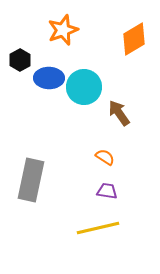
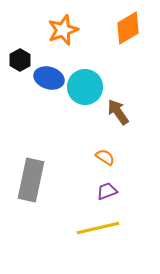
orange diamond: moved 6 px left, 11 px up
blue ellipse: rotated 16 degrees clockwise
cyan circle: moved 1 px right
brown arrow: moved 1 px left, 1 px up
purple trapezoid: rotated 30 degrees counterclockwise
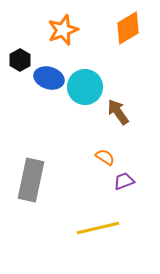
purple trapezoid: moved 17 px right, 10 px up
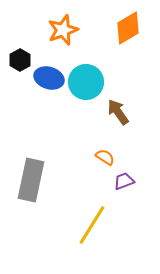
cyan circle: moved 1 px right, 5 px up
yellow line: moved 6 px left, 3 px up; rotated 45 degrees counterclockwise
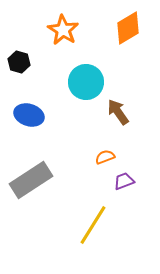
orange star: rotated 20 degrees counterclockwise
black hexagon: moved 1 px left, 2 px down; rotated 15 degrees counterclockwise
blue ellipse: moved 20 px left, 37 px down
orange semicircle: rotated 54 degrees counterclockwise
gray rectangle: rotated 45 degrees clockwise
yellow line: moved 1 px right
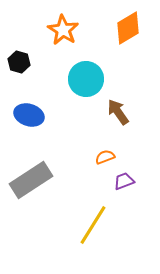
cyan circle: moved 3 px up
